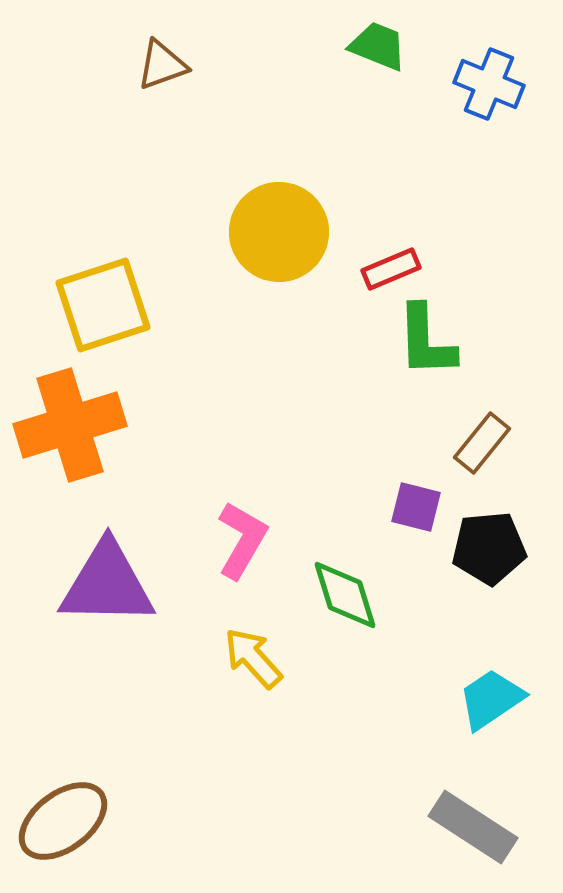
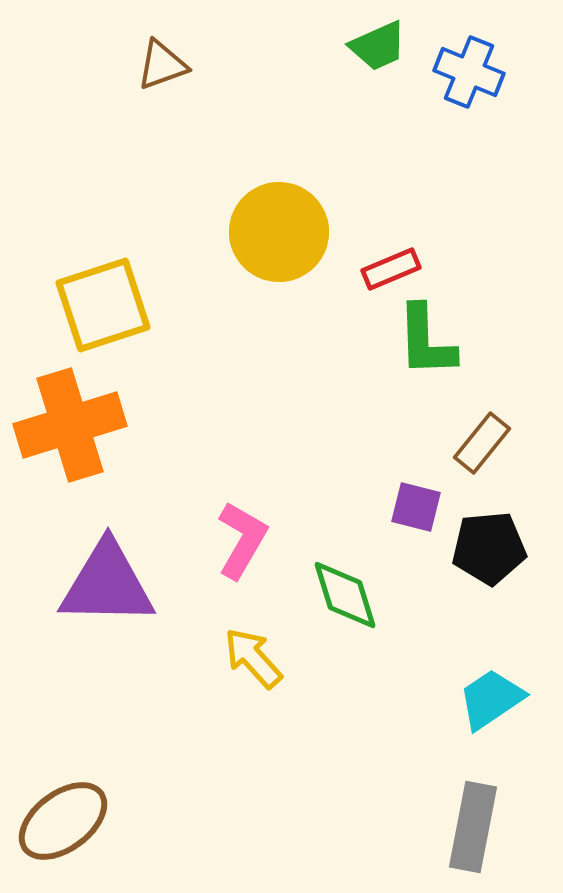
green trapezoid: rotated 134 degrees clockwise
blue cross: moved 20 px left, 12 px up
gray rectangle: rotated 68 degrees clockwise
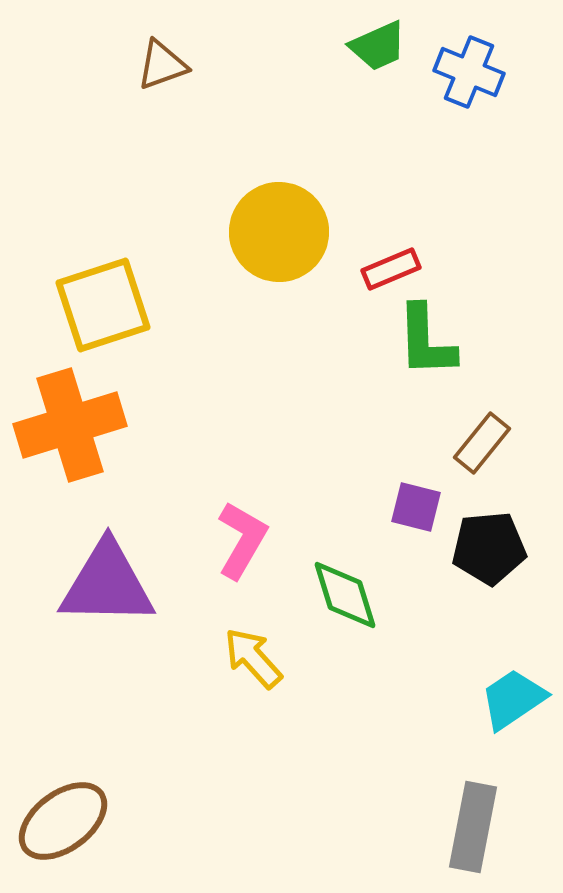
cyan trapezoid: moved 22 px right
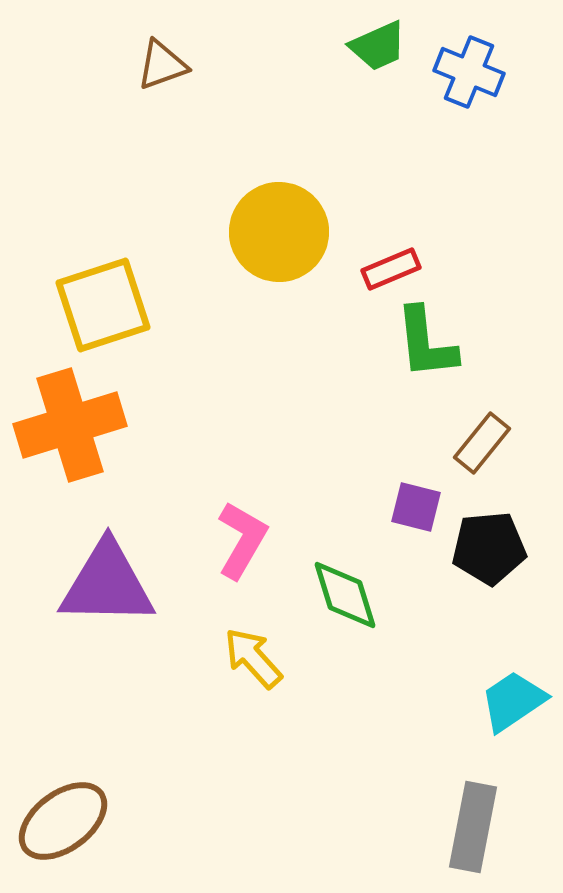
green L-shape: moved 2 px down; rotated 4 degrees counterclockwise
cyan trapezoid: moved 2 px down
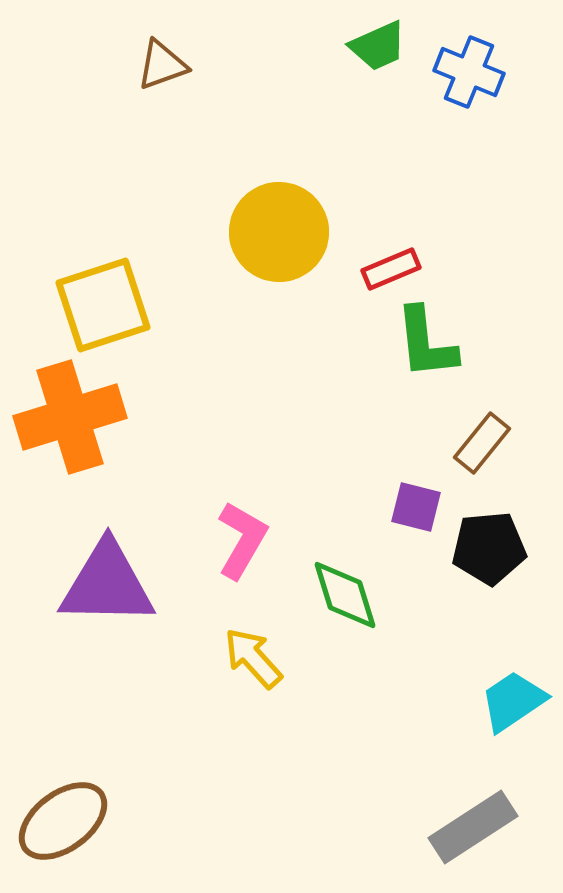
orange cross: moved 8 px up
gray rectangle: rotated 46 degrees clockwise
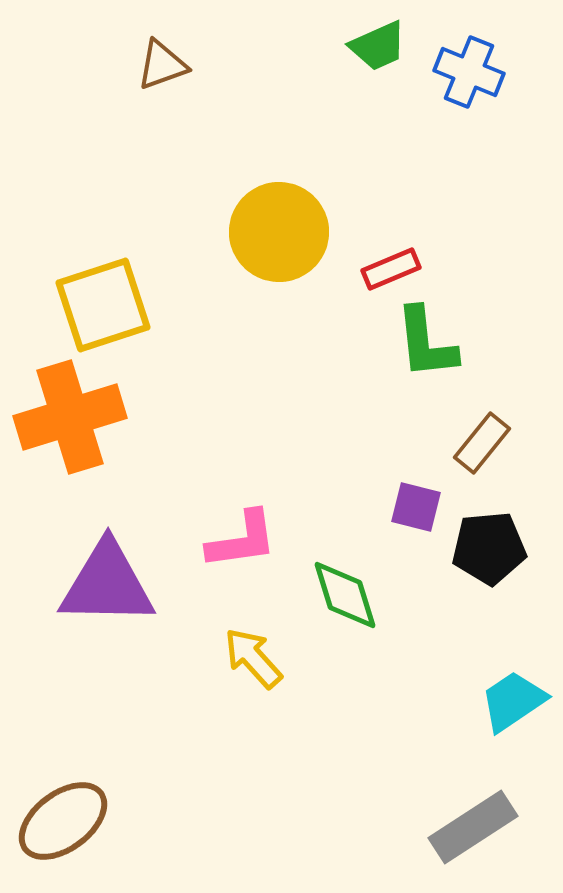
pink L-shape: rotated 52 degrees clockwise
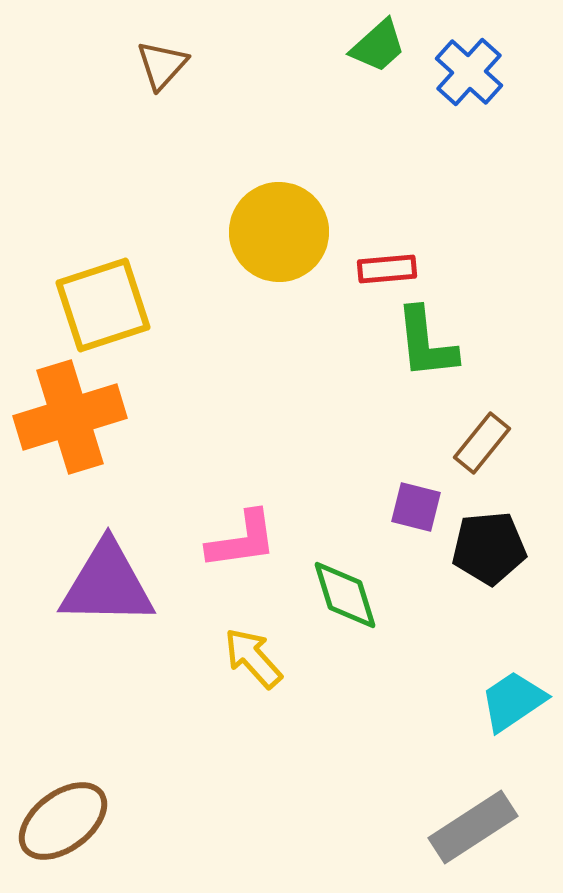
green trapezoid: rotated 18 degrees counterclockwise
brown triangle: rotated 28 degrees counterclockwise
blue cross: rotated 20 degrees clockwise
red rectangle: moved 4 px left; rotated 18 degrees clockwise
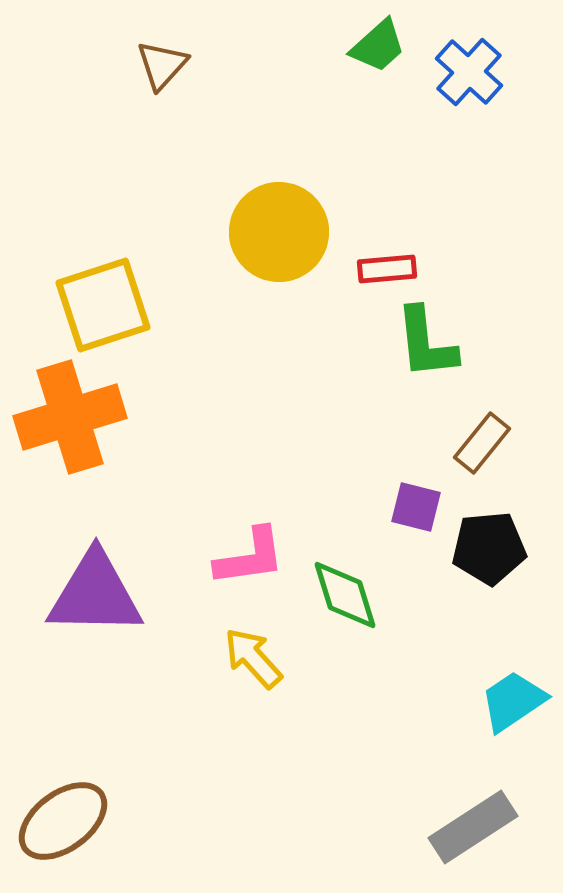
pink L-shape: moved 8 px right, 17 px down
purple triangle: moved 12 px left, 10 px down
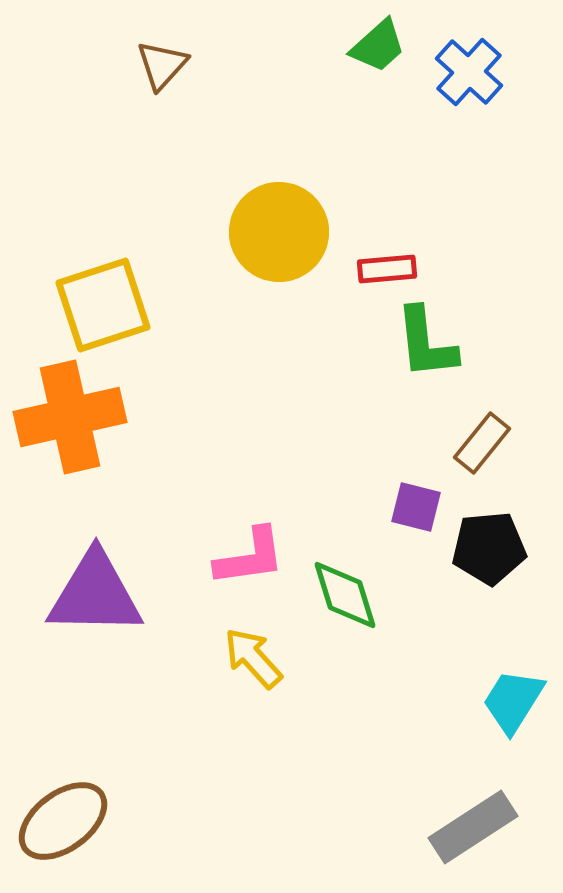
orange cross: rotated 4 degrees clockwise
cyan trapezoid: rotated 24 degrees counterclockwise
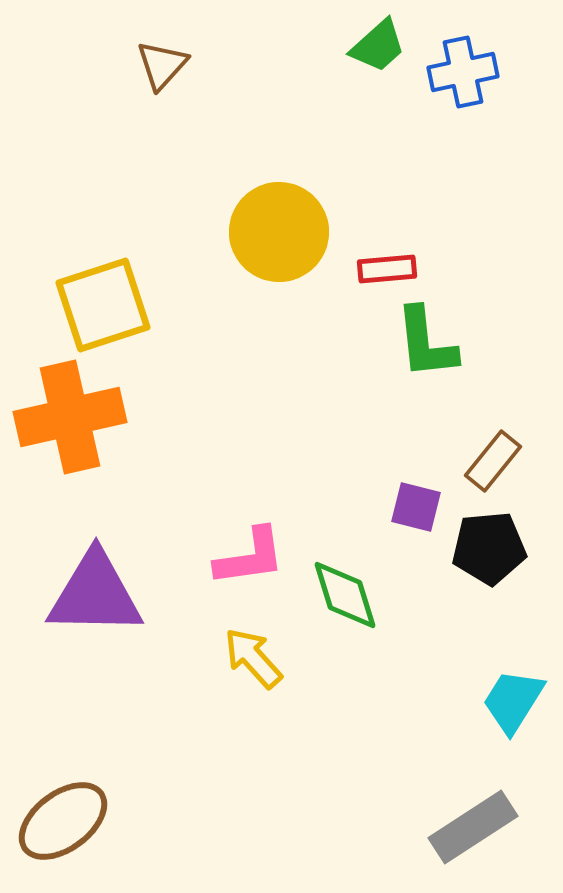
blue cross: moved 6 px left; rotated 36 degrees clockwise
brown rectangle: moved 11 px right, 18 px down
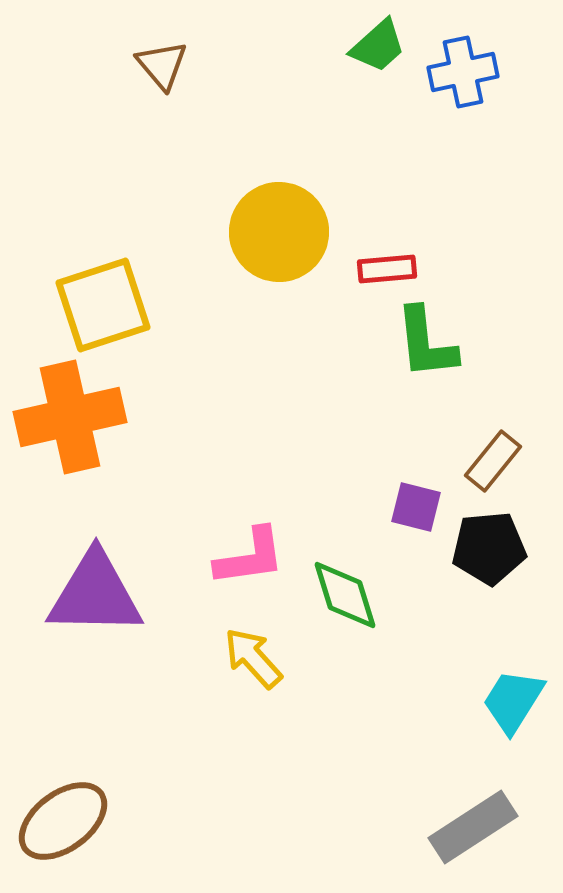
brown triangle: rotated 22 degrees counterclockwise
